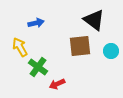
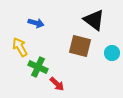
blue arrow: rotated 28 degrees clockwise
brown square: rotated 20 degrees clockwise
cyan circle: moved 1 px right, 2 px down
green cross: rotated 12 degrees counterclockwise
red arrow: rotated 112 degrees counterclockwise
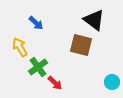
blue arrow: rotated 28 degrees clockwise
brown square: moved 1 px right, 1 px up
cyan circle: moved 29 px down
green cross: rotated 30 degrees clockwise
red arrow: moved 2 px left, 1 px up
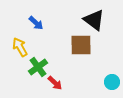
brown square: rotated 15 degrees counterclockwise
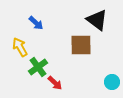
black triangle: moved 3 px right
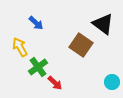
black triangle: moved 6 px right, 4 px down
brown square: rotated 35 degrees clockwise
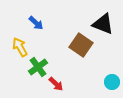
black triangle: rotated 15 degrees counterclockwise
red arrow: moved 1 px right, 1 px down
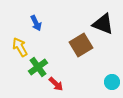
blue arrow: rotated 21 degrees clockwise
brown square: rotated 25 degrees clockwise
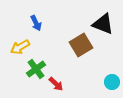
yellow arrow: rotated 90 degrees counterclockwise
green cross: moved 2 px left, 2 px down
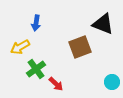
blue arrow: rotated 35 degrees clockwise
brown square: moved 1 px left, 2 px down; rotated 10 degrees clockwise
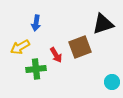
black triangle: rotated 40 degrees counterclockwise
green cross: rotated 30 degrees clockwise
red arrow: moved 29 px up; rotated 14 degrees clockwise
